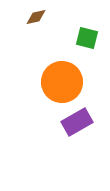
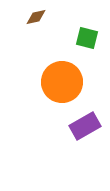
purple rectangle: moved 8 px right, 4 px down
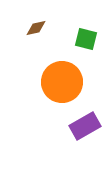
brown diamond: moved 11 px down
green square: moved 1 px left, 1 px down
